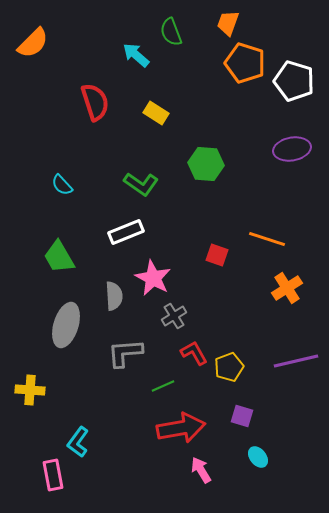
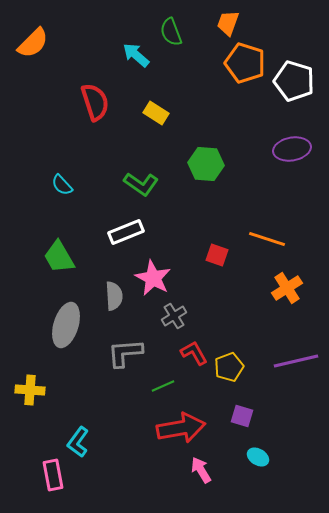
cyan ellipse: rotated 20 degrees counterclockwise
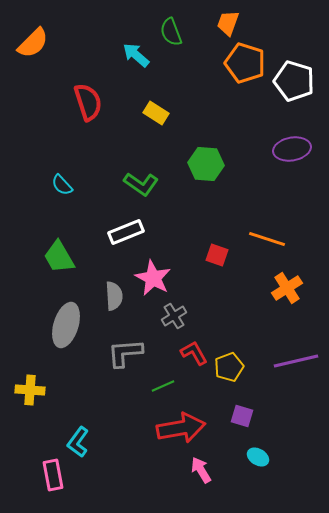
red semicircle: moved 7 px left
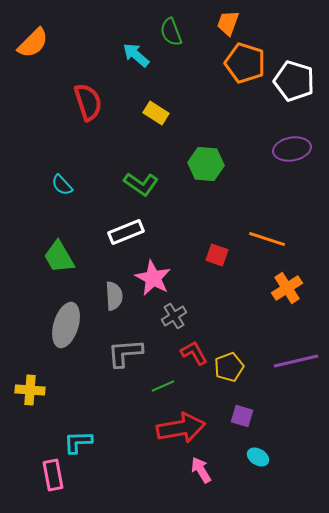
cyan L-shape: rotated 52 degrees clockwise
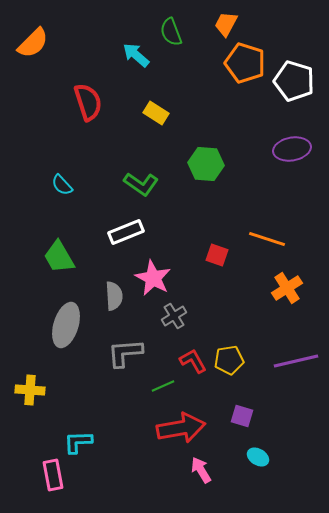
orange trapezoid: moved 2 px left, 1 px down; rotated 8 degrees clockwise
red L-shape: moved 1 px left, 8 px down
yellow pentagon: moved 7 px up; rotated 12 degrees clockwise
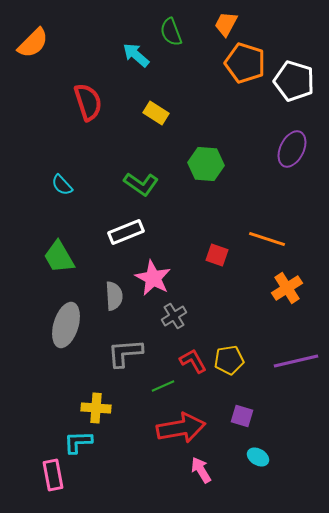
purple ellipse: rotated 54 degrees counterclockwise
yellow cross: moved 66 px right, 18 px down
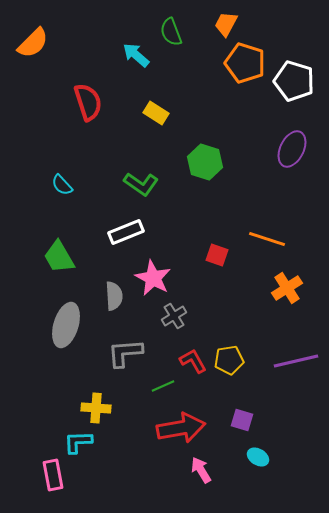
green hexagon: moved 1 px left, 2 px up; rotated 12 degrees clockwise
purple square: moved 4 px down
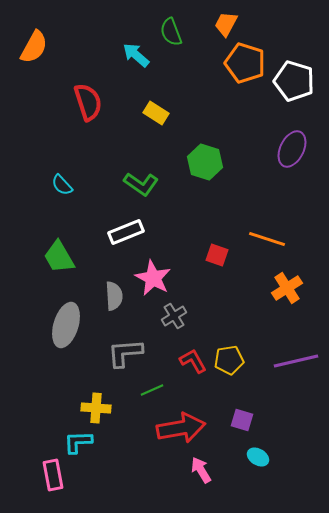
orange semicircle: moved 1 px right, 4 px down; rotated 16 degrees counterclockwise
green line: moved 11 px left, 4 px down
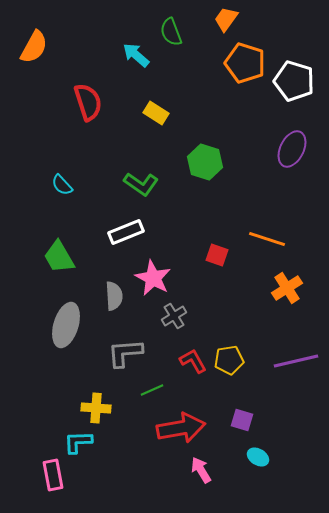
orange trapezoid: moved 5 px up; rotated 8 degrees clockwise
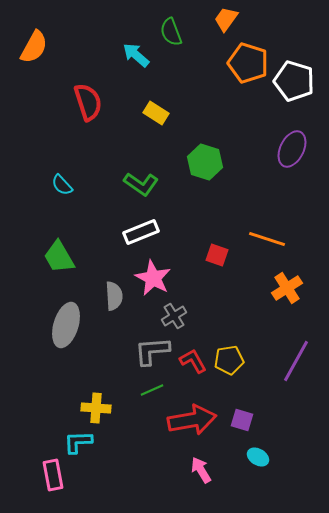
orange pentagon: moved 3 px right
white rectangle: moved 15 px right
gray L-shape: moved 27 px right, 2 px up
purple line: rotated 48 degrees counterclockwise
red arrow: moved 11 px right, 8 px up
